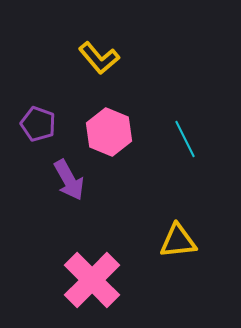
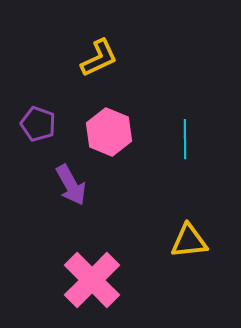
yellow L-shape: rotated 75 degrees counterclockwise
cyan line: rotated 27 degrees clockwise
purple arrow: moved 2 px right, 5 px down
yellow triangle: moved 11 px right
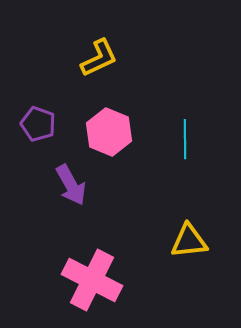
pink cross: rotated 18 degrees counterclockwise
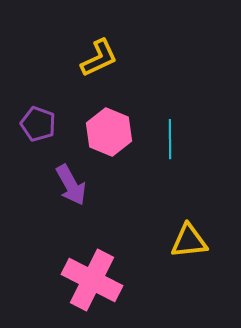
cyan line: moved 15 px left
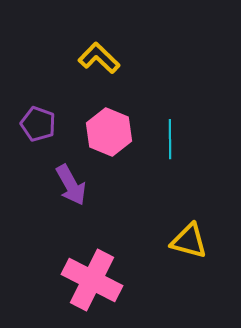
yellow L-shape: rotated 111 degrees counterclockwise
yellow triangle: rotated 21 degrees clockwise
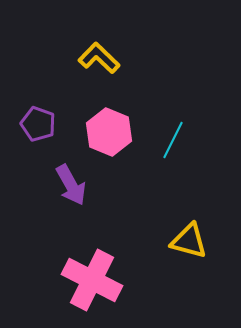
cyan line: moved 3 px right, 1 px down; rotated 27 degrees clockwise
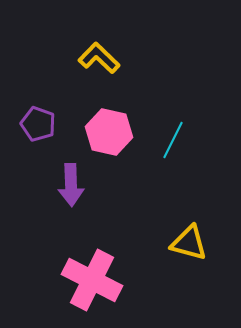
pink hexagon: rotated 9 degrees counterclockwise
purple arrow: rotated 27 degrees clockwise
yellow triangle: moved 2 px down
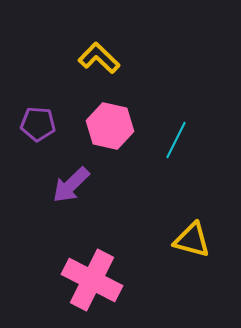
purple pentagon: rotated 16 degrees counterclockwise
pink hexagon: moved 1 px right, 6 px up
cyan line: moved 3 px right
purple arrow: rotated 48 degrees clockwise
yellow triangle: moved 3 px right, 3 px up
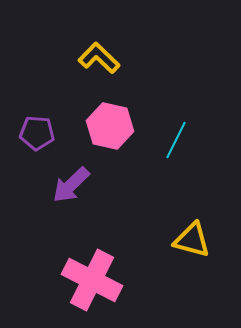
purple pentagon: moved 1 px left, 9 px down
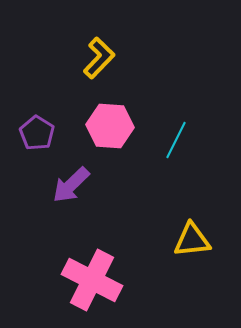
yellow L-shape: rotated 90 degrees clockwise
pink hexagon: rotated 9 degrees counterclockwise
purple pentagon: rotated 28 degrees clockwise
yellow triangle: rotated 21 degrees counterclockwise
